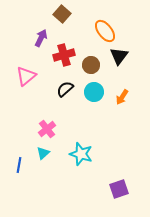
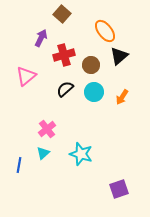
black triangle: rotated 12 degrees clockwise
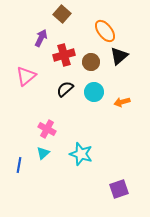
brown circle: moved 3 px up
orange arrow: moved 5 px down; rotated 42 degrees clockwise
pink cross: rotated 24 degrees counterclockwise
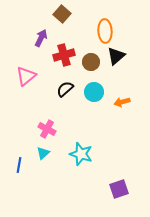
orange ellipse: rotated 35 degrees clockwise
black triangle: moved 3 px left
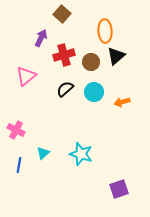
pink cross: moved 31 px left, 1 px down
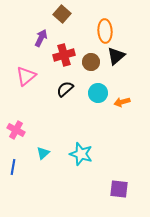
cyan circle: moved 4 px right, 1 px down
blue line: moved 6 px left, 2 px down
purple square: rotated 24 degrees clockwise
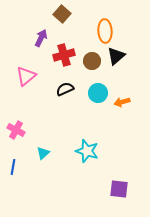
brown circle: moved 1 px right, 1 px up
black semicircle: rotated 18 degrees clockwise
cyan star: moved 6 px right, 3 px up
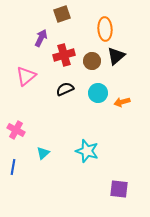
brown square: rotated 30 degrees clockwise
orange ellipse: moved 2 px up
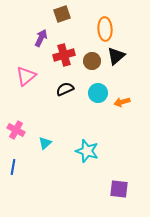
cyan triangle: moved 2 px right, 10 px up
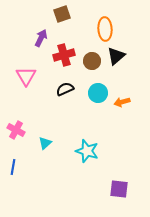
pink triangle: rotated 20 degrees counterclockwise
